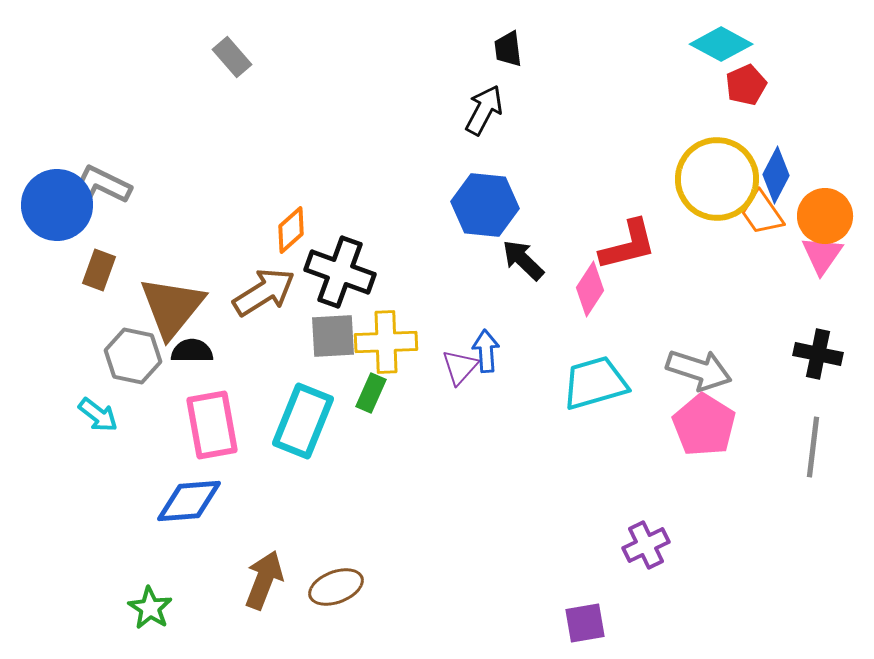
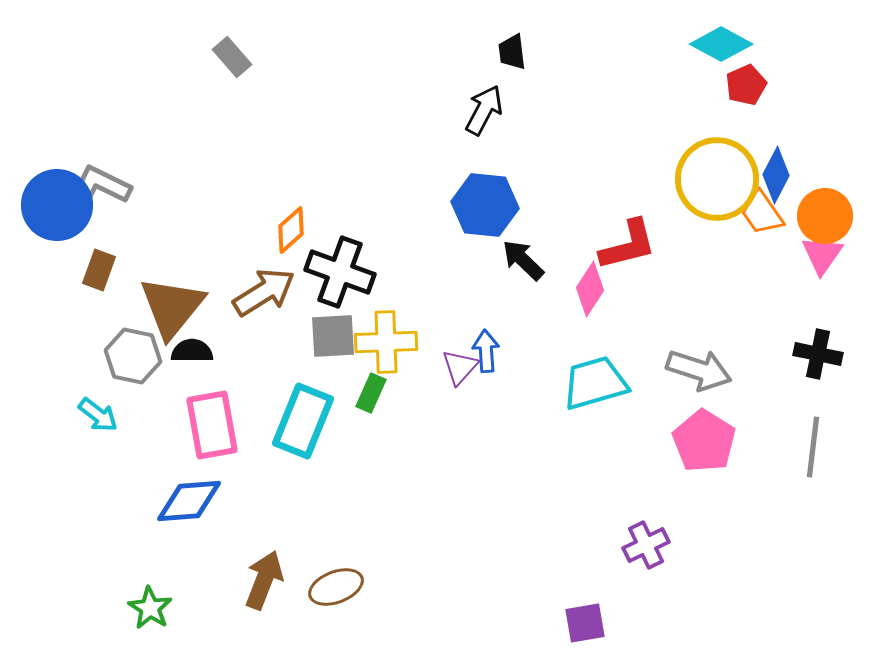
black trapezoid at (508, 49): moved 4 px right, 3 px down
pink pentagon at (704, 425): moved 16 px down
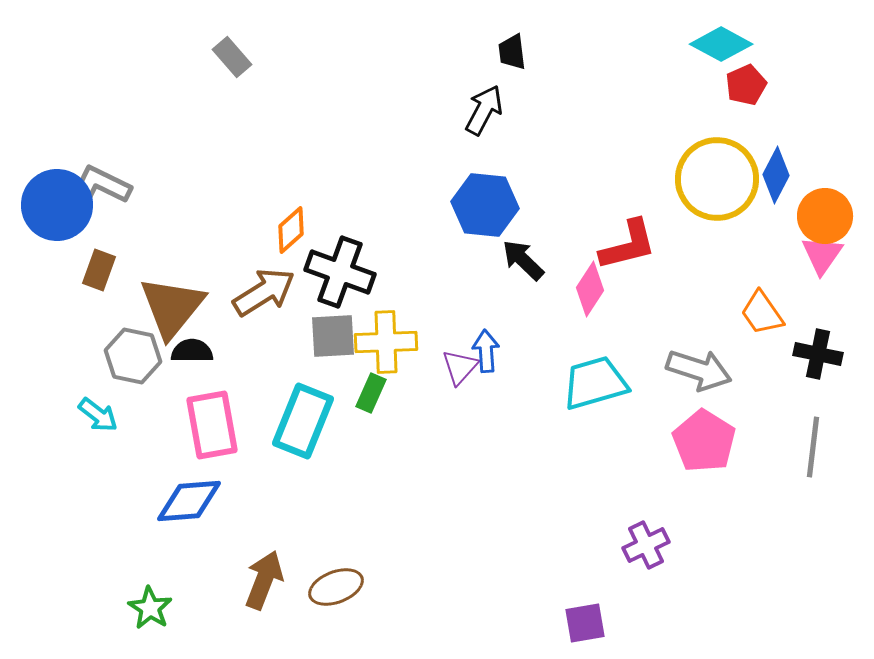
orange trapezoid at (762, 213): moved 100 px down
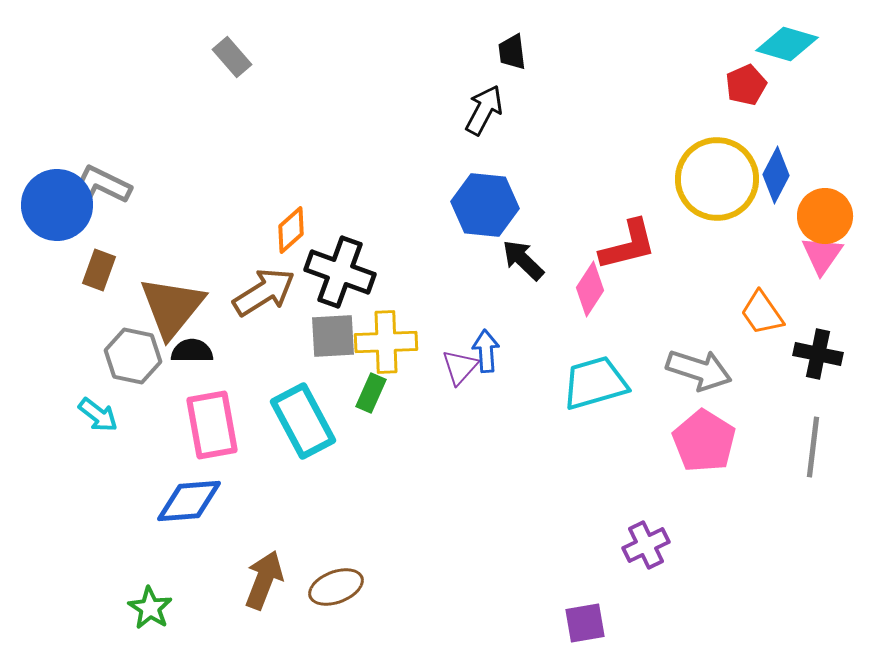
cyan diamond at (721, 44): moved 66 px right; rotated 12 degrees counterclockwise
cyan rectangle at (303, 421): rotated 50 degrees counterclockwise
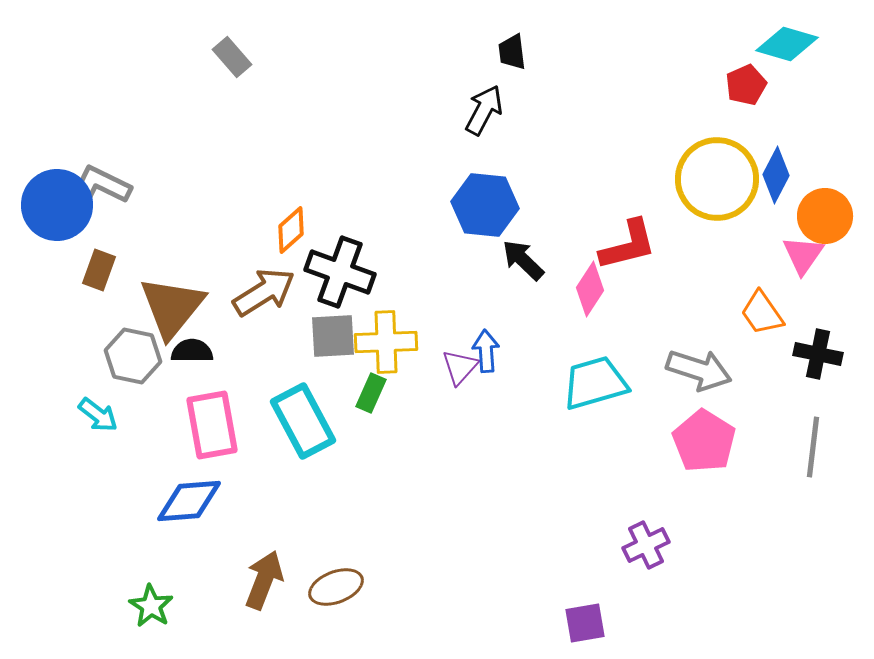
pink triangle at (822, 255): moved 19 px left
green star at (150, 608): moved 1 px right, 2 px up
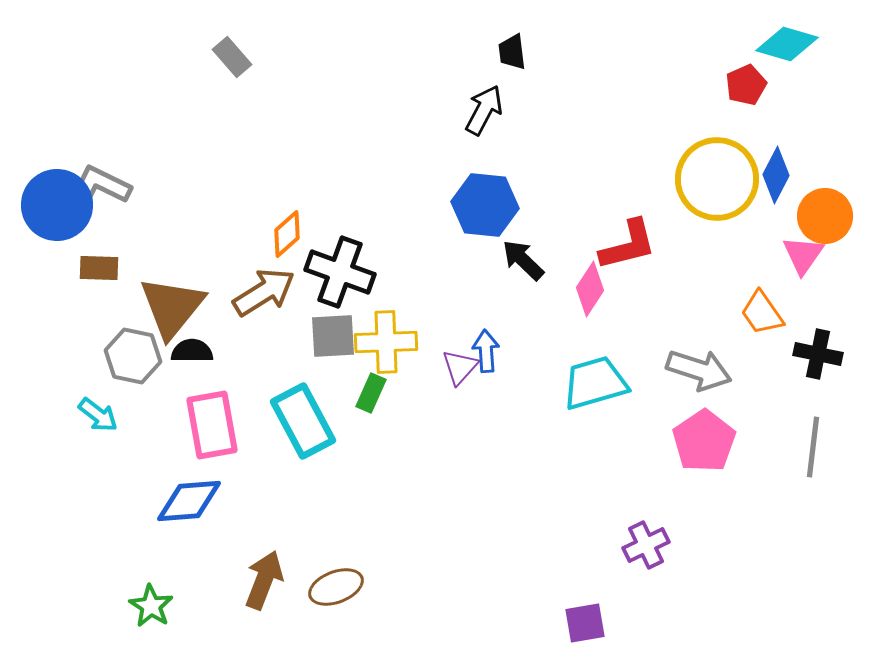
orange diamond at (291, 230): moved 4 px left, 4 px down
brown rectangle at (99, 270): moved 2 px up; rotated 72 degrees clockwise
pink pentagon at (704, 441): rotated 6 degrees clockwise
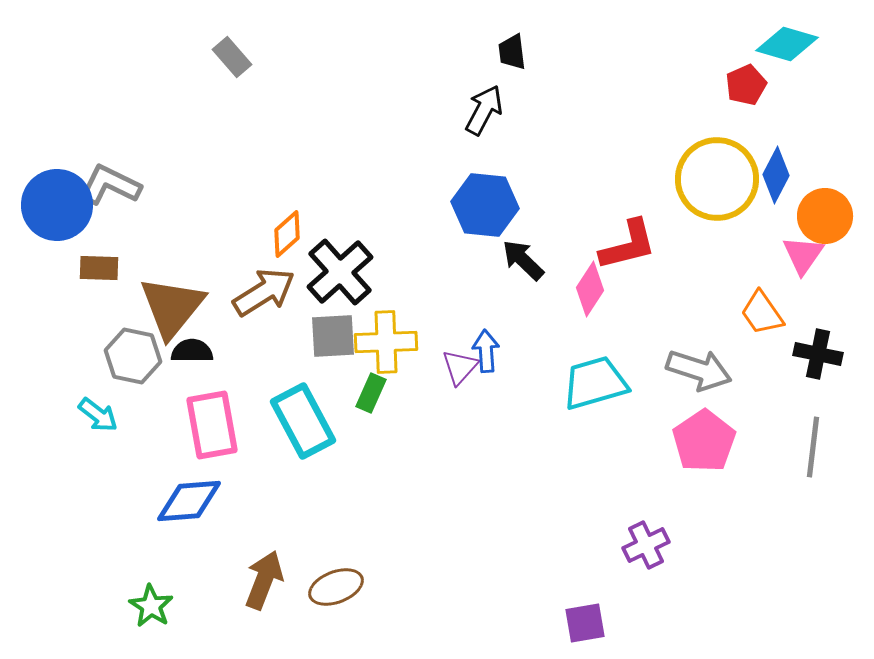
gray L-shape at (100, 186): moved 10 px right, 1 px up
black cross at (340, 272): rotated 28 degrees clockwise
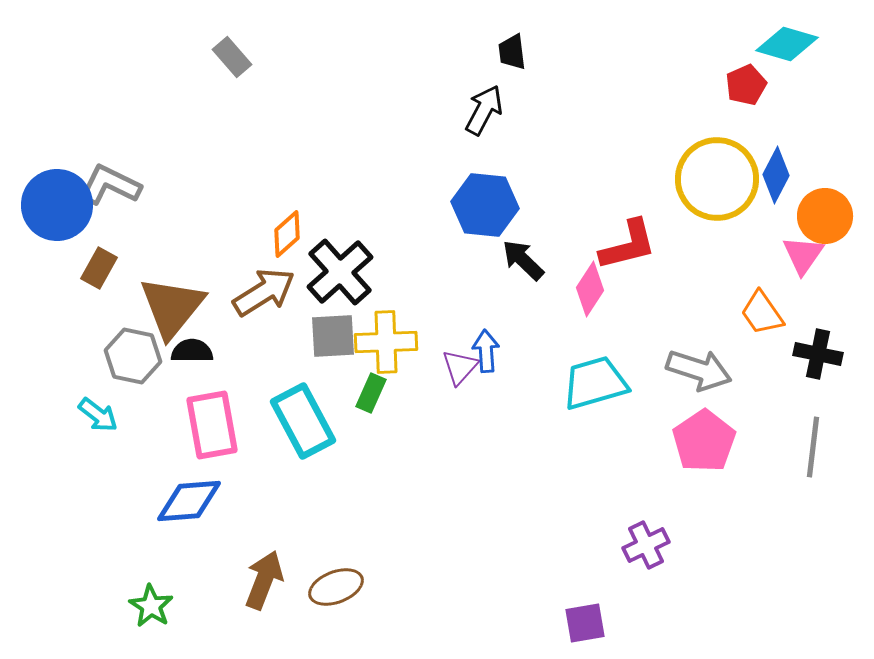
brown rectangle at (99, 268): rotated 63 degrees counterclockwise
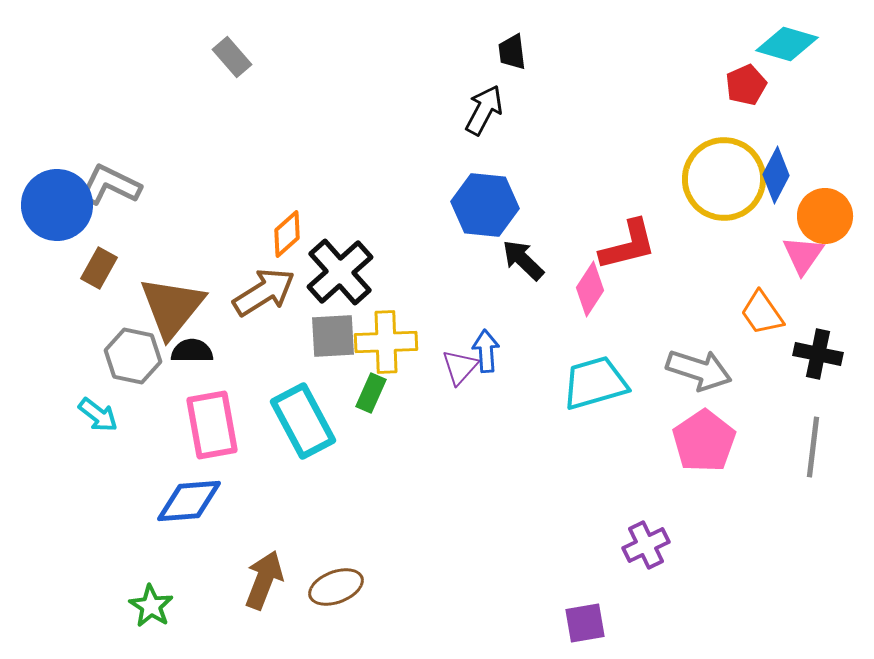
yellow circle at (717, 179): moved 7 px right
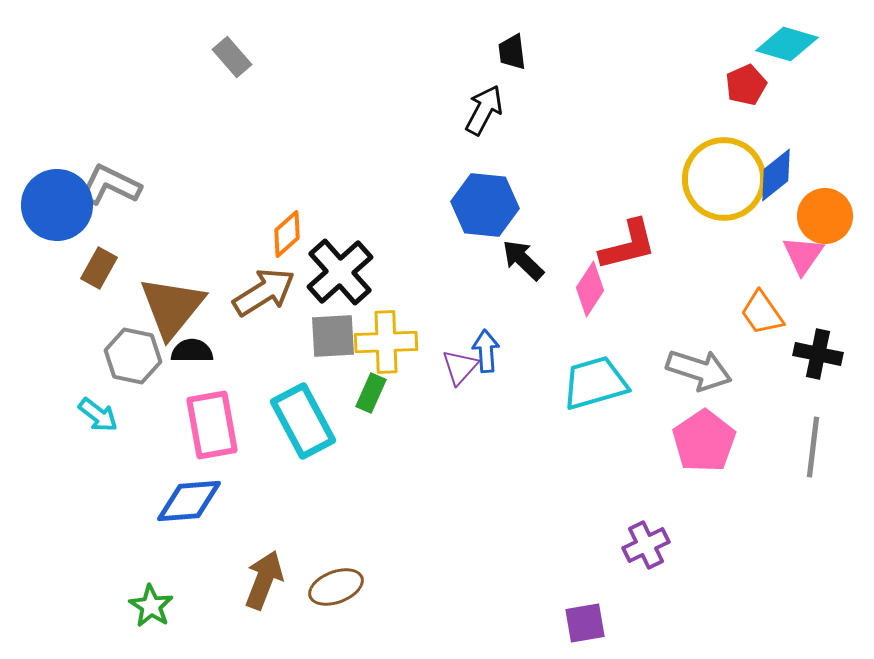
blue diamond at (776, 175): rotated 24 degrees clockwise
